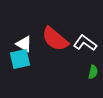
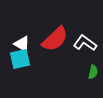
red semicircle: rotated 84 degrees counterclockwise
white triangle: moved 2 px left
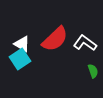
cyan square: rotated 20 degrees counterclockwise
green semicircle: moved 1 px up; rotated 32 degrees counterclockwise
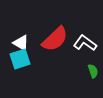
white triangle: moved 1 px left, 1 px up
cyan square: rotated 15 degrees clockwise
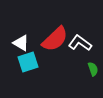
white L-shape: moved 5 px left
cyan square: moved 8 px right, 3 px down
green semicircle: moved 2 px up
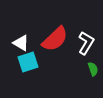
white L-shape: moved 6 px right; rotated 85 degrees clockwise
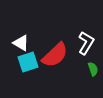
red semicircle: moved 16 px down
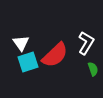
white triangle: rotated 24 degrees clockwise
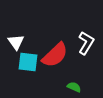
white triangle: moved 5 px left, 1 px up
cyan square: rotated 25 degrees clockwise
green semicircle: moved 19 px left, 18 px down; rotated 48 degrees counterclockwise
